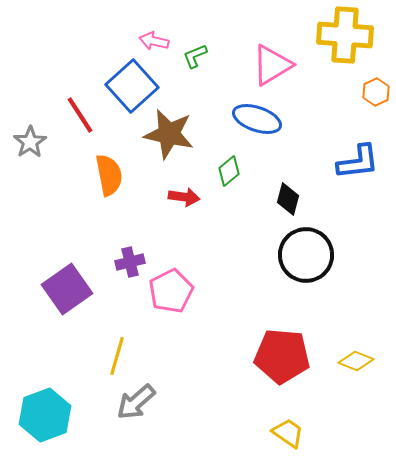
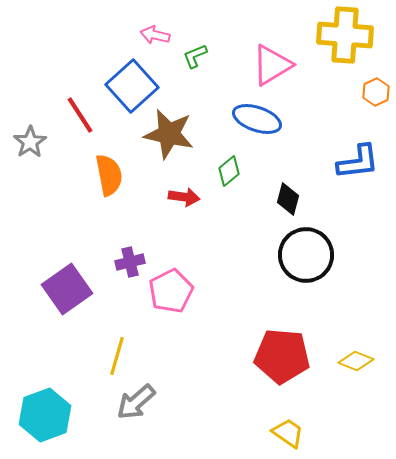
pink arrow: moved 1 px right, 6 px up
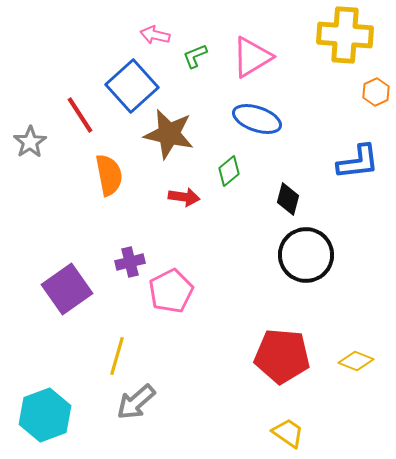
pink triangle: moved 20 px left, 8 px up
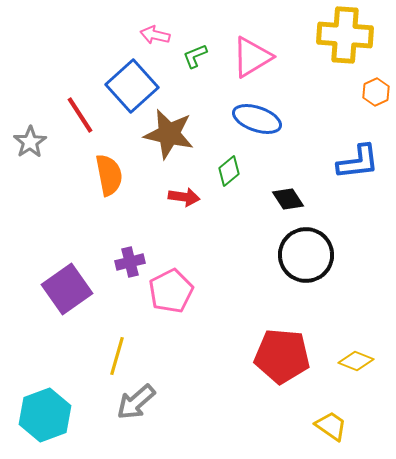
black diamond: rotated 48 degrees counterclockwise
yellow trapezoid: moved 43 px right, 7 px up
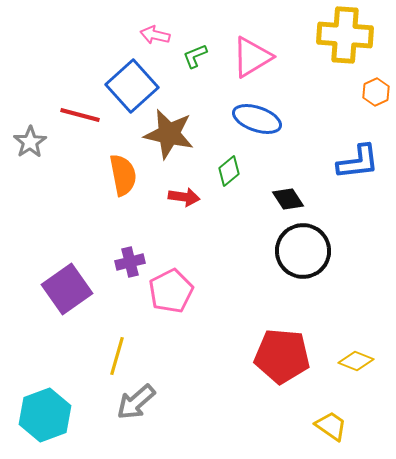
red line: rotated 42 degrees counterclockwise
orange semicircle: moved 14 px right
black circle: moved 3 px left, 4 px up
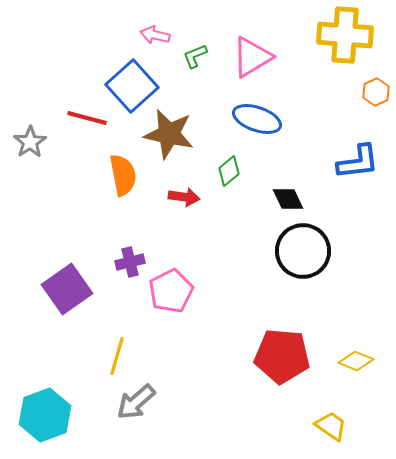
red line: moved 7 px right, 3 px down
black diamond: rotated 8 degrees clockwise
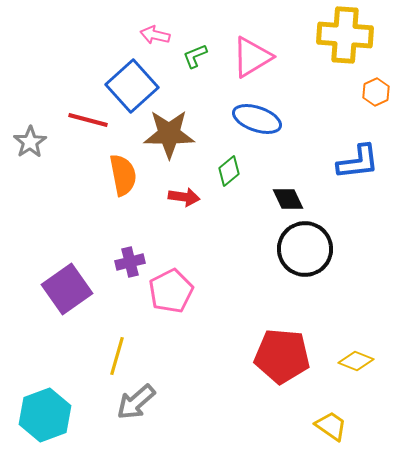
red line: moved 1 px right, 2 px down
brown star: rotated 12 degrees counterclockwise
black circle: moved 2 px right, 2 px up
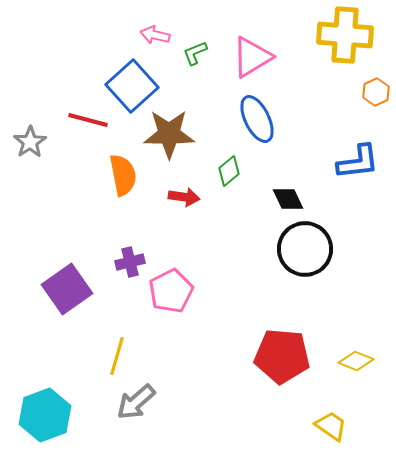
green L-shape: moved 3 px up
blue ellipse: rotated 45 degrees clockwise
